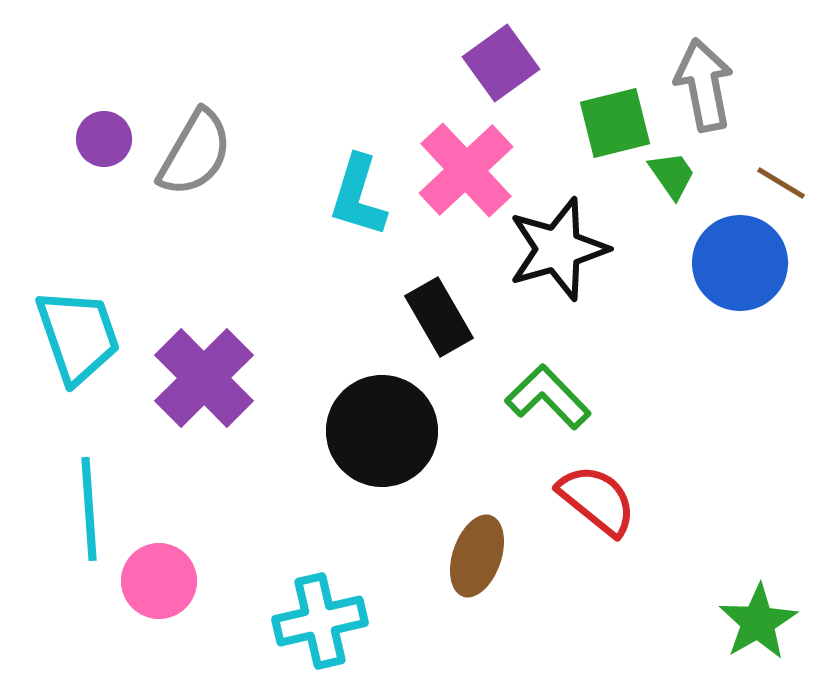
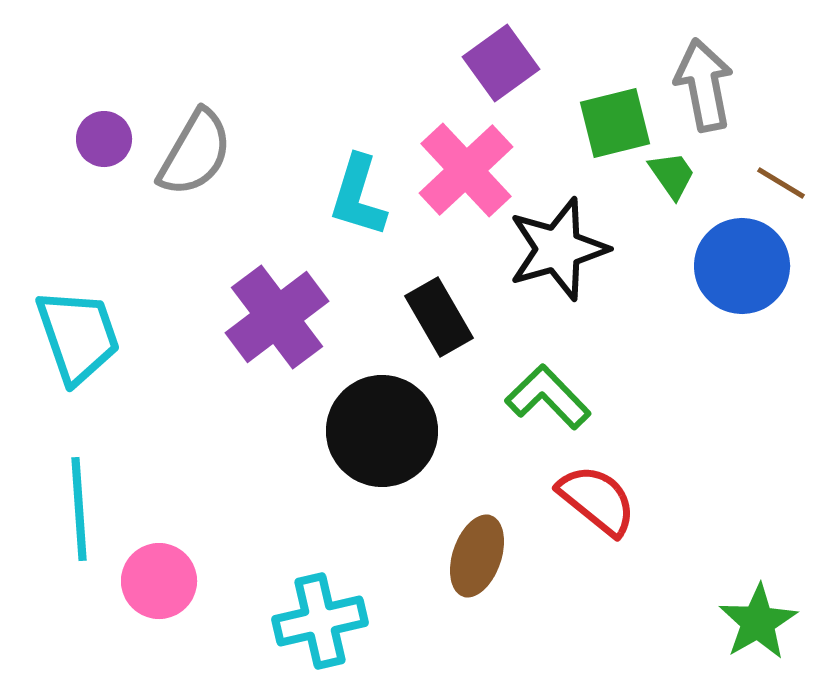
blue circle: moved 2 px right, 3 px down
purple cross: moved 73 px right, 61 px up; rotated 8 degrees clockwise
cyan line: moved 10 px left
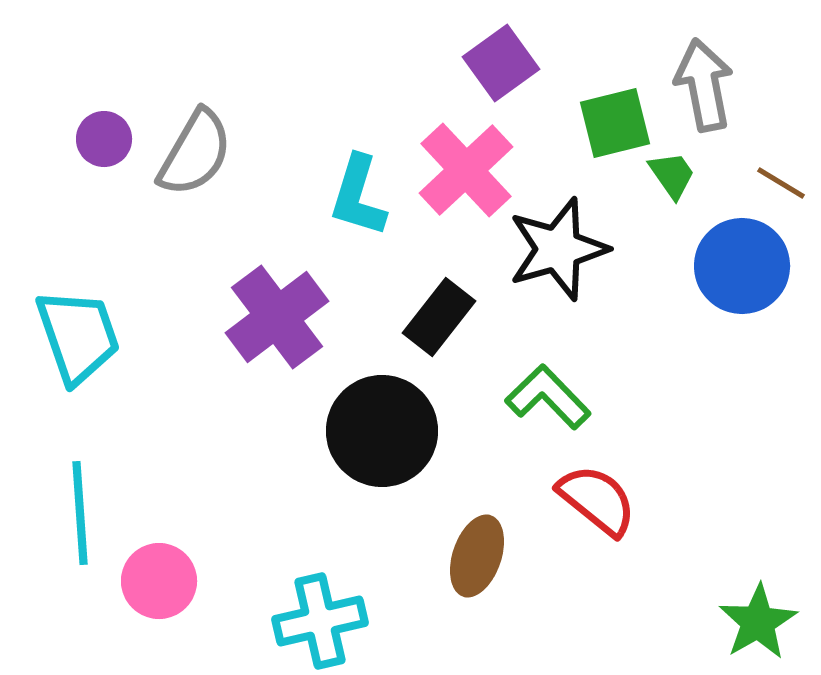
black rectangle: rotated 68 degrees clockwise
cyan line: moved 1 px right, 4 px down
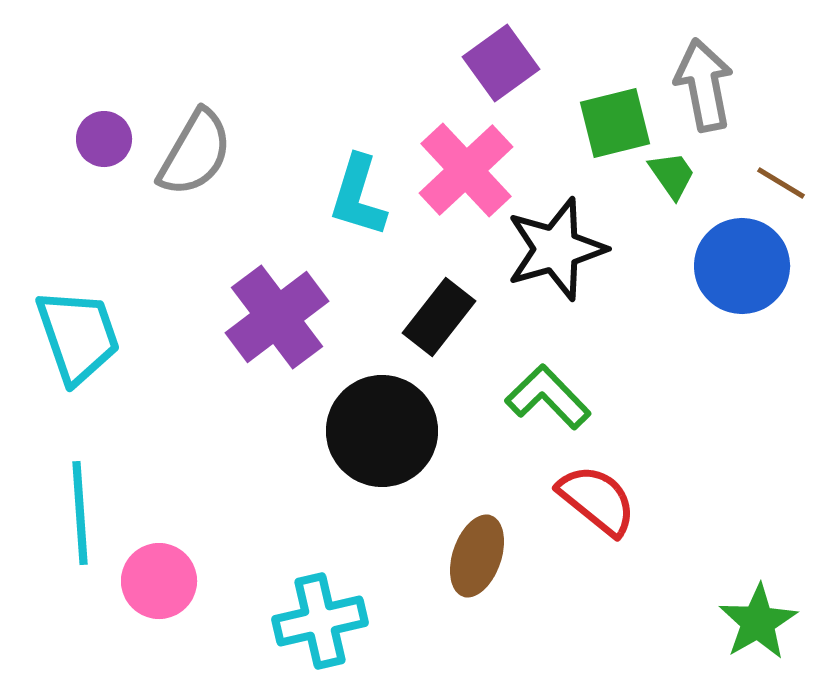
black star: moved 2 px left
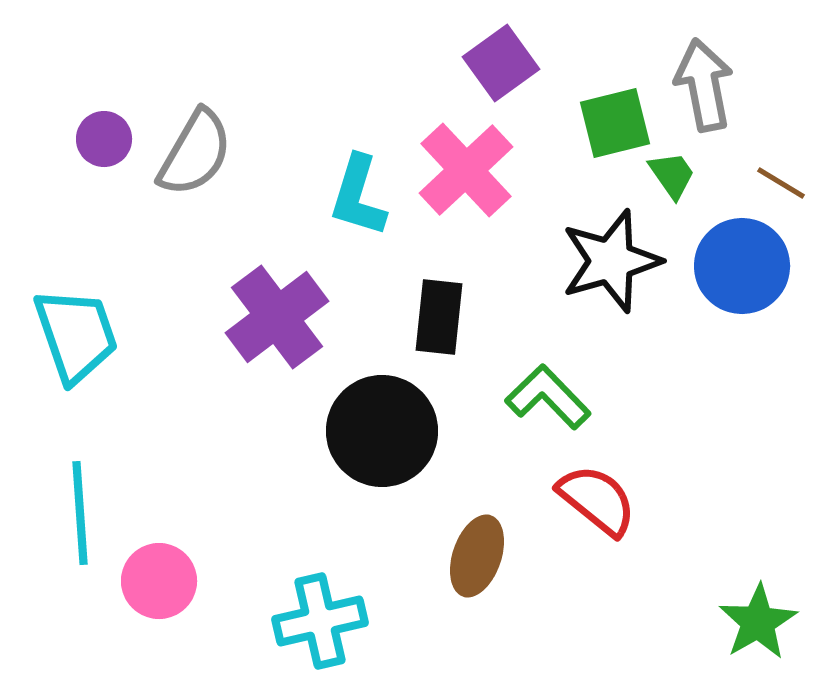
black star: moved 55 px right, 12 px down
black rectangle: rotated 32 degrees counterclockwise
cyan trapezoid: moved 2 px left, 1 px up
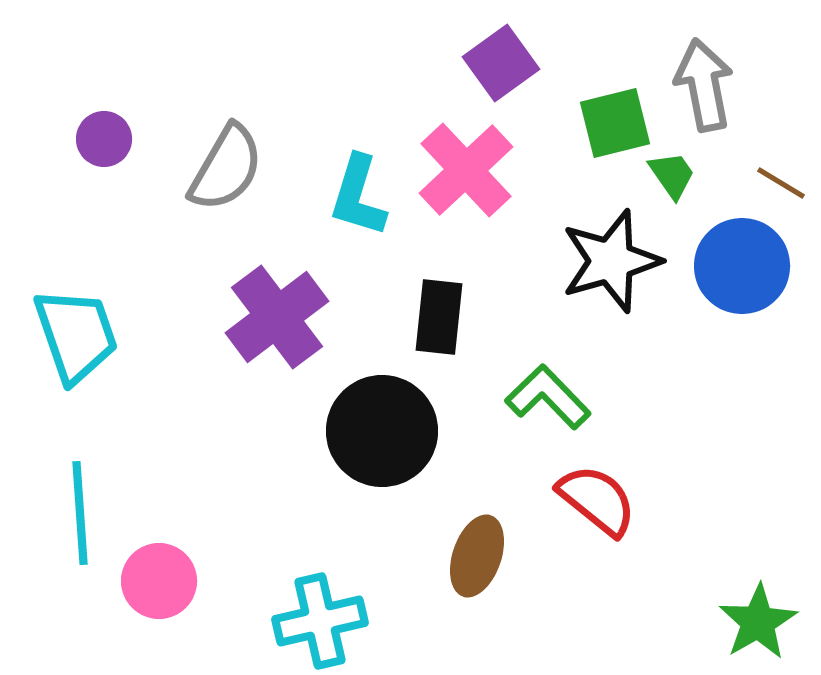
gray semicircle: moved 31 px right, 15 px down
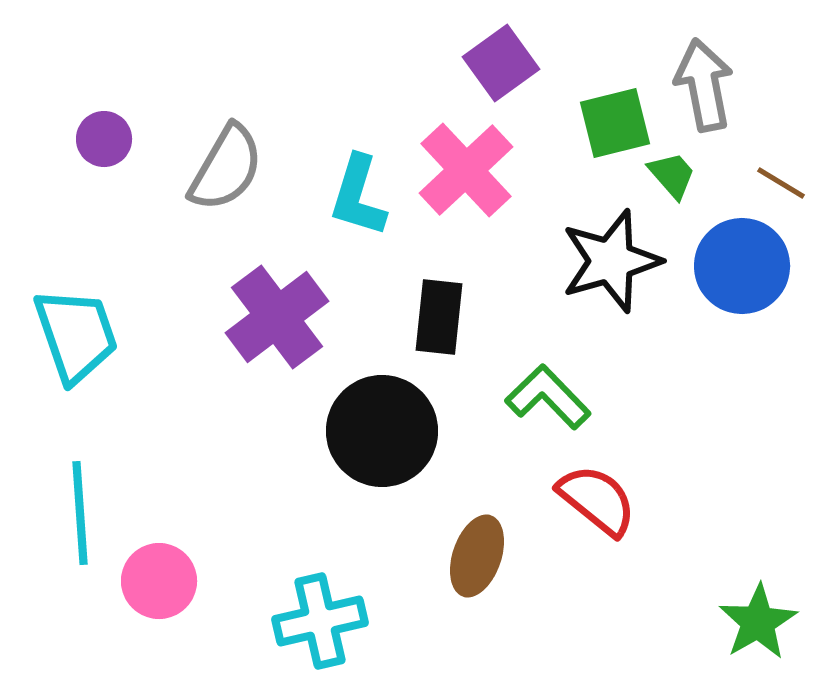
green trapezoid: rotated 6 degrees counterclockwise
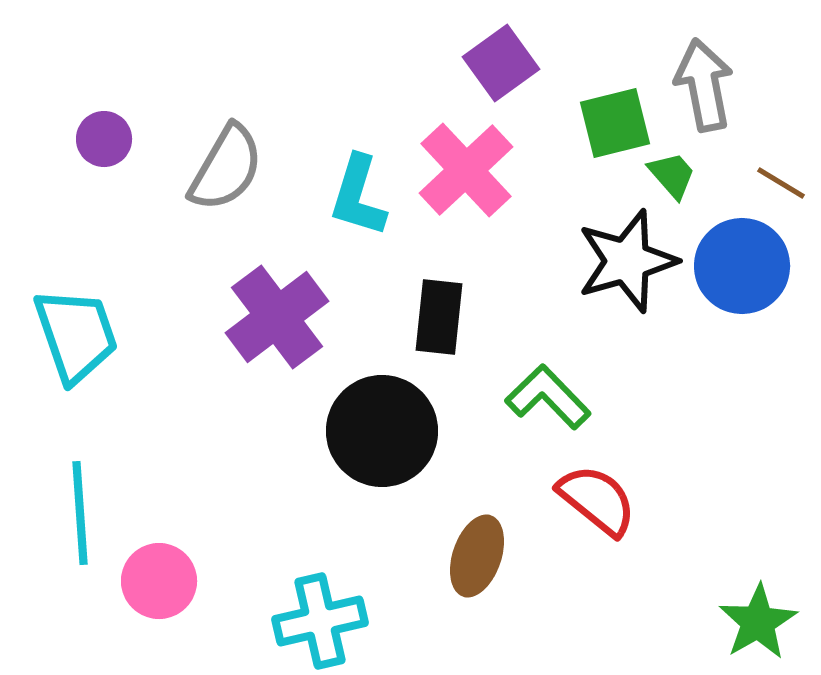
black star: moved 16 px right
